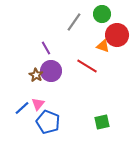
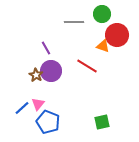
gray line: rotated 54 degrees clockwise
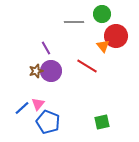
red circle: moved 1 px left, 1 px down
orange triangle: rotated 32 degrees clockwise
brown star: moved 4 px up; rotated 24 degrees clockwise
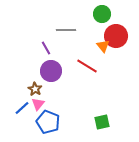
gray line: moved 8 px left, 8 px down
brown star: moved 1 px left, 18 px down; rotated 24 degrees counterclockwise
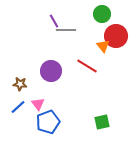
purple line: moved 8 px right, 27 px up
brown star: moved 15 px left, 5 px up; rotated 24 degrees counterclockwise
pink triangle: rotated 16 degrees counterclockwise
blue line: moved 4 px left, 1 px up
blue pentagon: rotated 30 degrees clockwise
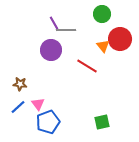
purple line: moved 2 px down
red circle: moved 4 px right, 3 px down
purple circle: moved 21 px up
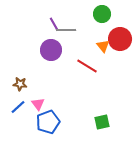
purple line: moved 1 px down
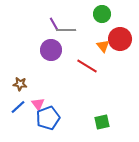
blue pentagon: moved 4 px up
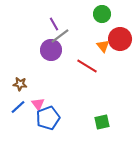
gray line: moved 6 px left, 6 px down; rotated 36 degrees counterclockwise
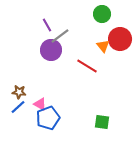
purple line: moved 7 px left, 1 px down
brown star: moved 1 px left, 8 px down
pink triangle: moved 2 px right; rotated 24 degrees counterclockwise
green square: rotated 21 degrees clockwise
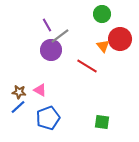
pink triangle: moved 14 px up
